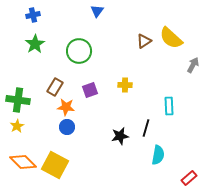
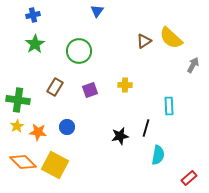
orange star: moved 28 px left, 25 px down
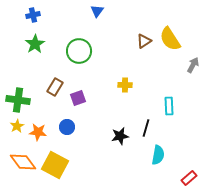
yellow semicircle: moved 1 px left, 1 px down; rotated 15 degrees clockwise
purple square: moved 12 px left, 8 px down
orange diamond: rotated 8 degrees clockwise
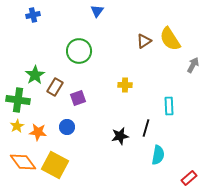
green star: moved 31 px down
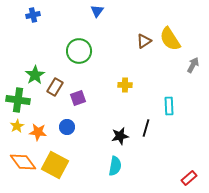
cyan semicircle: moved 43 px left, 11 px down
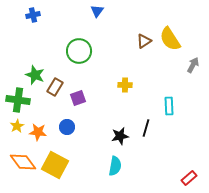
green star: rotated 18 degrees counterclockwise
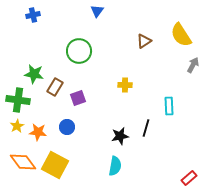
yellow semicircle: moved 11 px right, 4 px up
green star: moved 1 px left, 1 px up; rotated 12 degrees counterclockwise
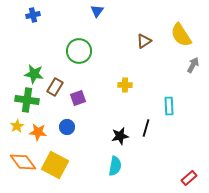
green cross: moved 9 px right
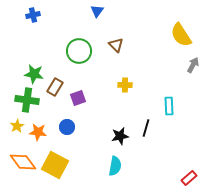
brown triangle: moved 28 px left, 4 px down; rotated 42 degrees counterclockwise
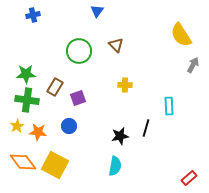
green star: moved 8 px left; rotated 12 degrees counterclockwise
blue circle: moved 2 px right, 1 px up
